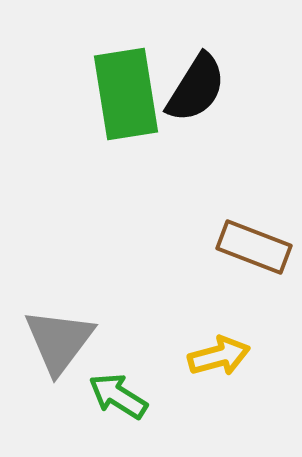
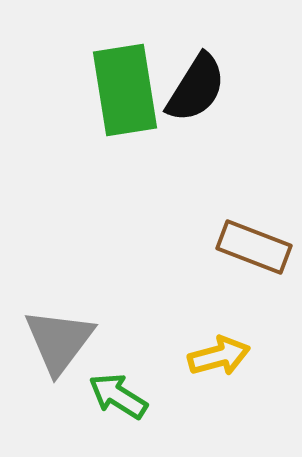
green rectangle: moved 1 px left, 4 px up
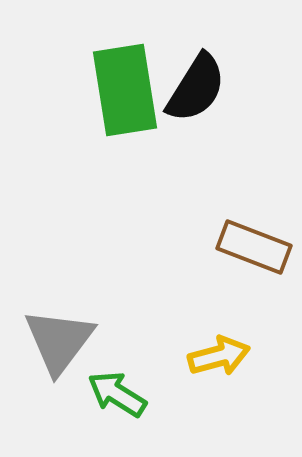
green arrow: moved 1 px left, 2 px up
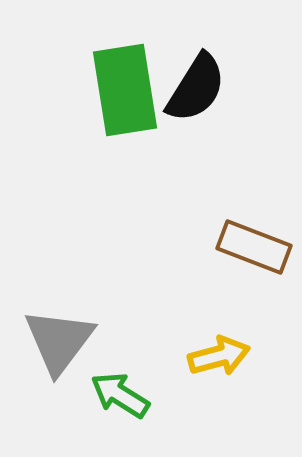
green arrow: moved 3 px right, 1 px down
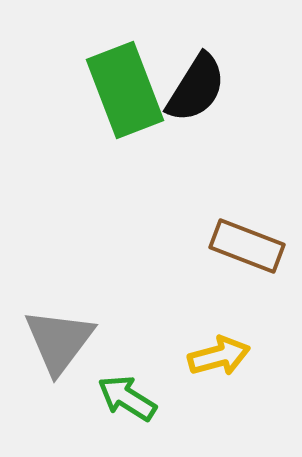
green rectangle: rotated 12 degrees counterclockwise
brown rectangle: moved 7 px left, 1 px up
green arrow: moved 7 px right, 3 px down
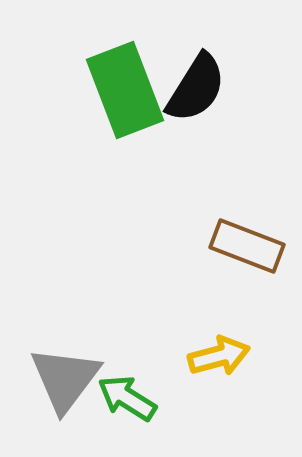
gray triangle: moved 6 px right, 38 px down
